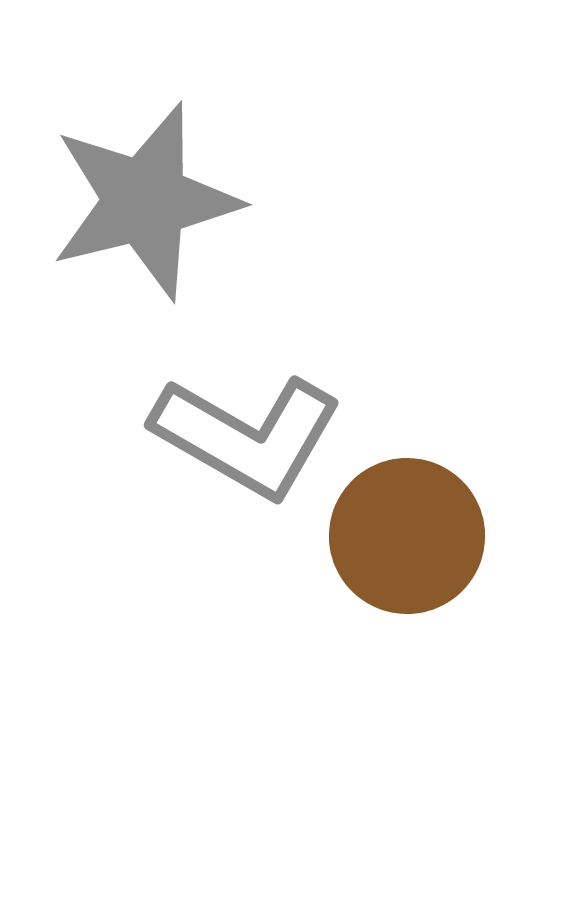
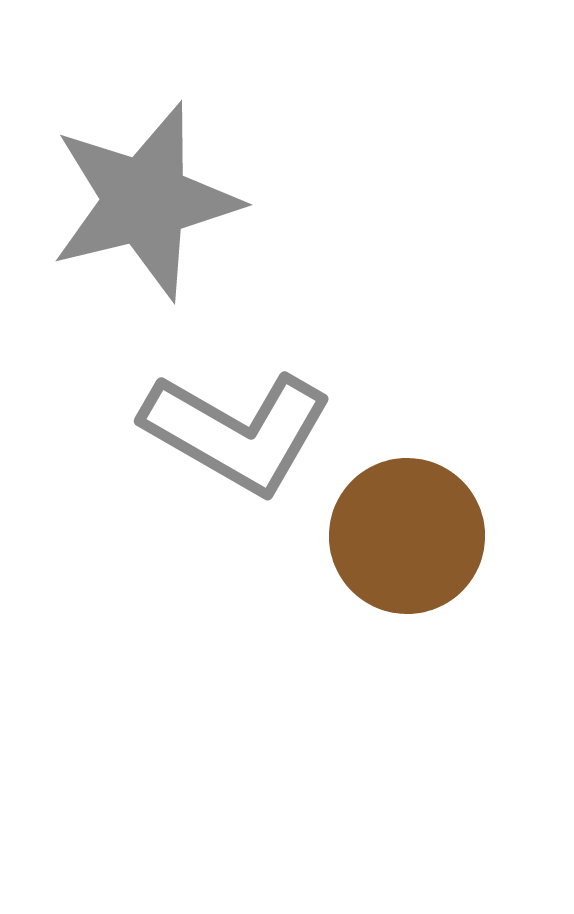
gray L-shape: moved 10 px left, 4 px up
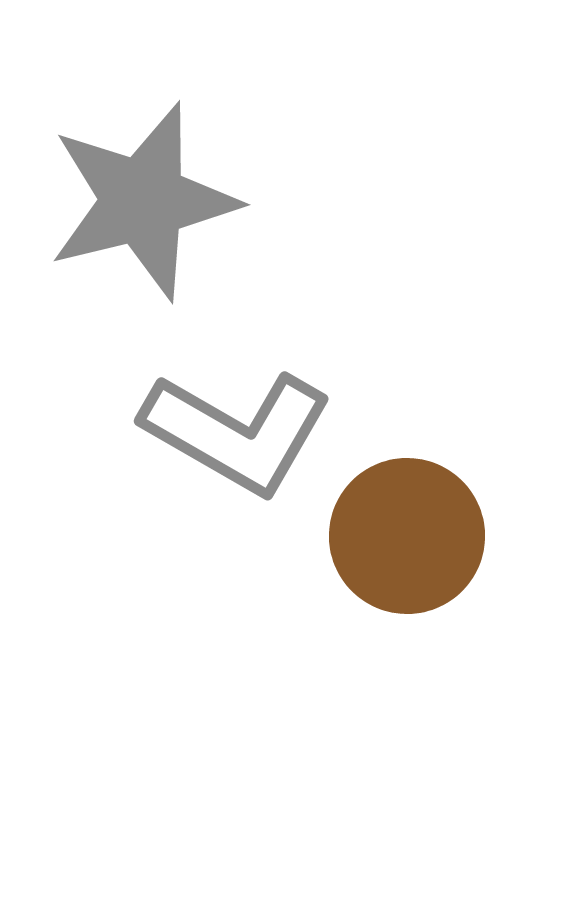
gray star: moved 2 px left
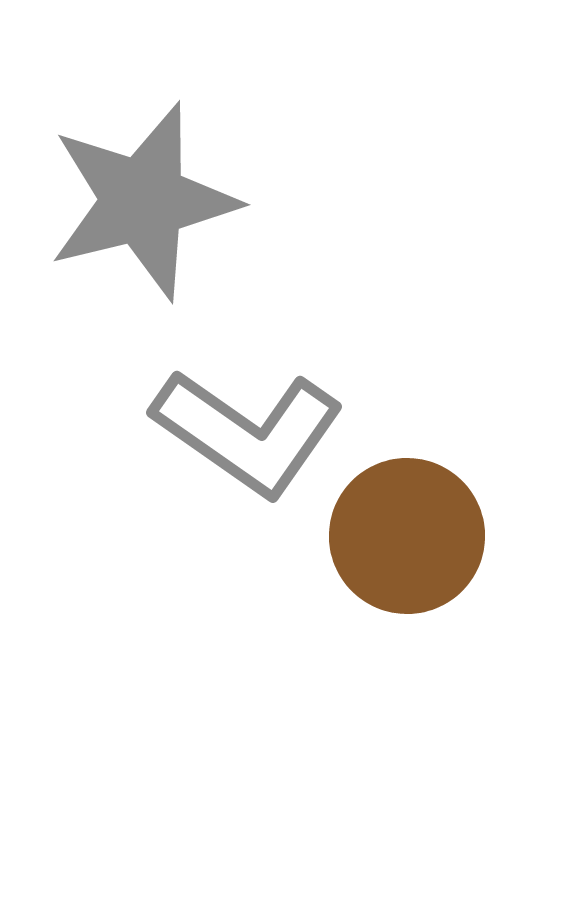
gray L-shape: moved 11 px right; rotated 5 degrees clockwise
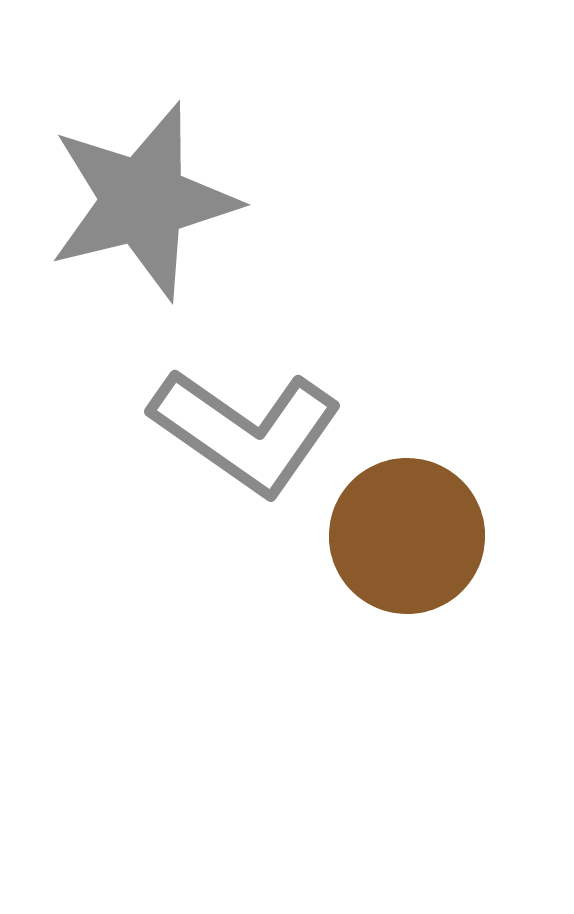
gray L-shape: moved 2 px left, 1 px up
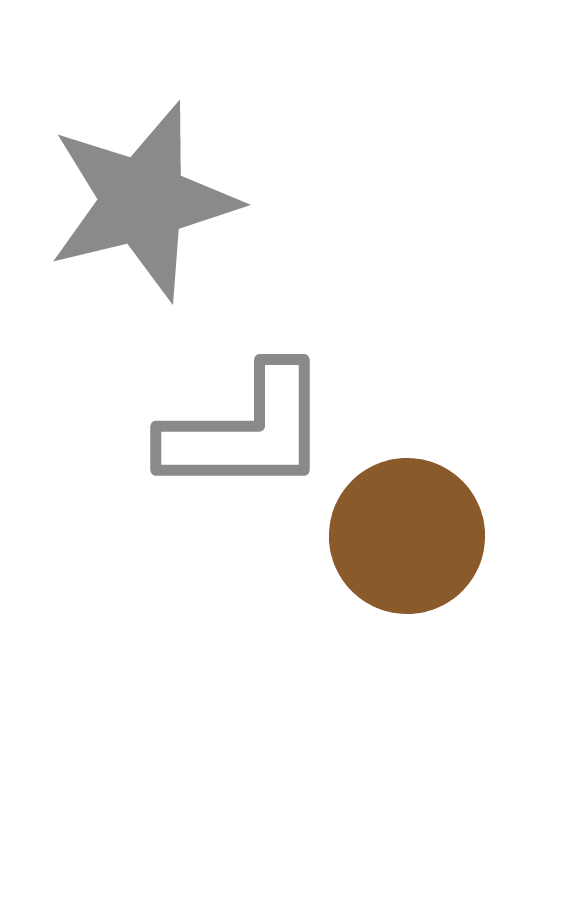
gray L-shape: rotated 35 degrees counterclockwise
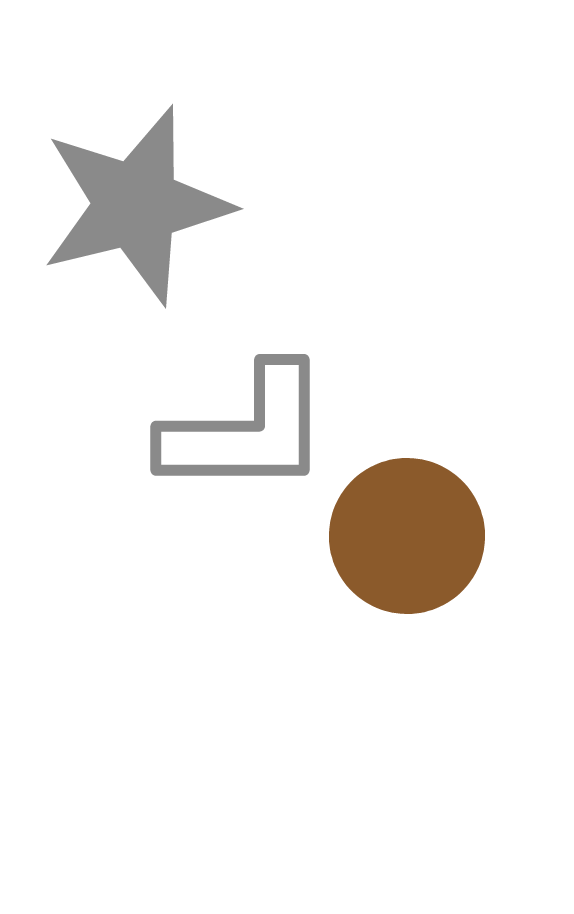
gray star: moved 7 px left, 4 px down
